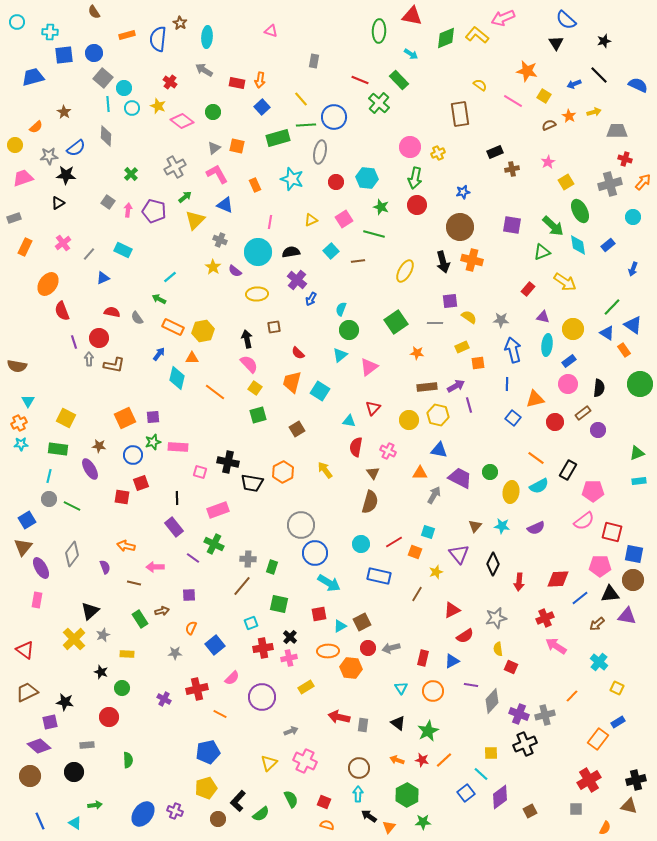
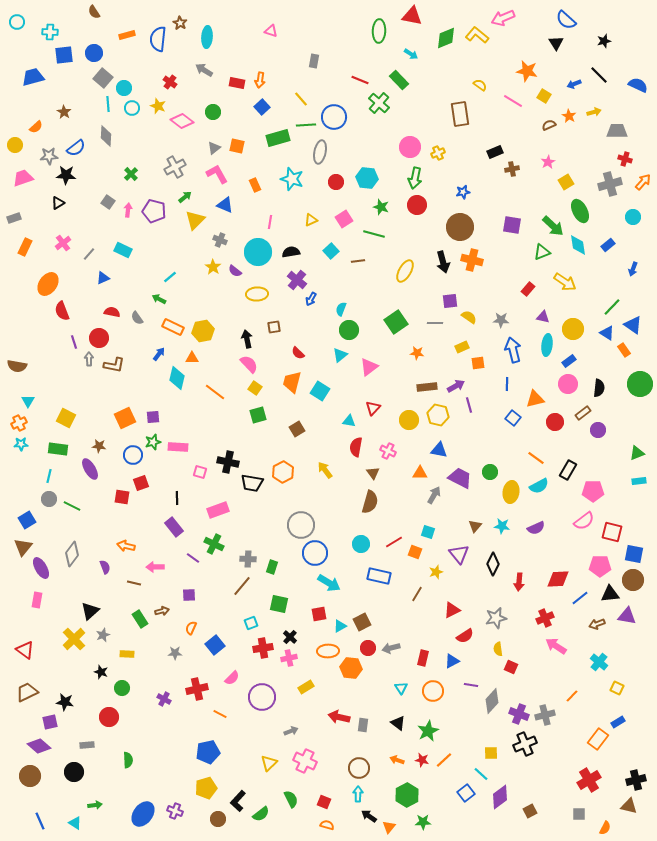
brown arrow at (597, 624): rotated 21 degrees clockwise
gray square at (576, 809): moved 3 px right, 5 px down
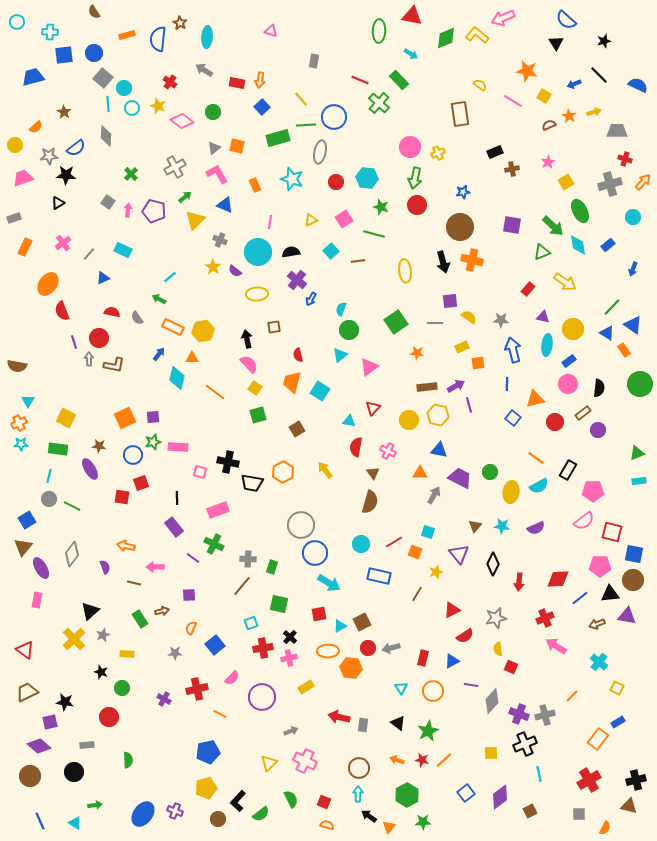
yellow ellipse at (405, 271): rotated 35 degrees counterclockwise
red semicircle at (298, 353): moved 2 px down; rotated 32 degrees clockwise
cyan line at (481, 774): moved 58 px right; rotated 35 degrees clockwise
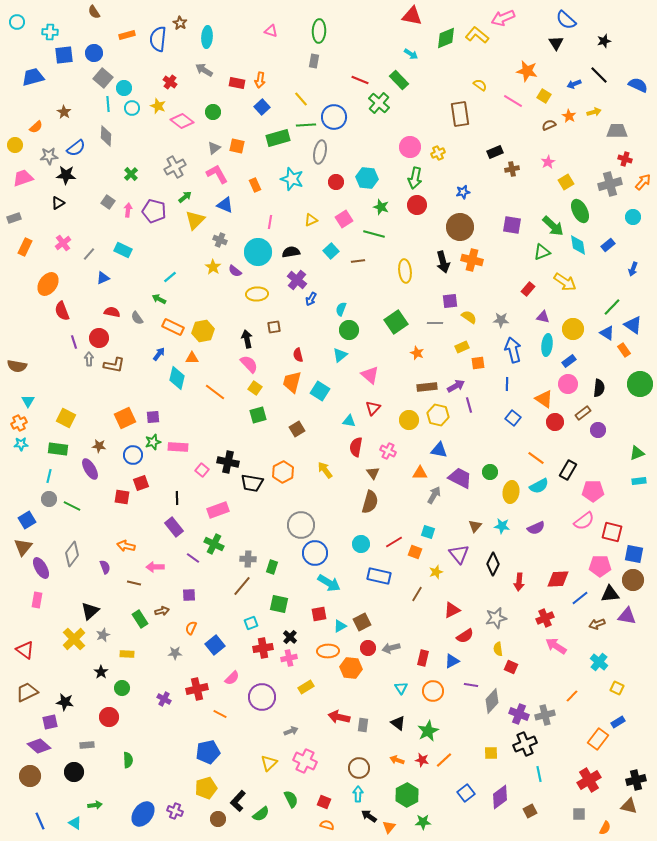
green ellipse at (379, 31): moved 60 px left
orange star at (417, 353): rotated 16 degrees clockwise
pink triangle at (369, 367): moved 1 px right, 8 px down; rotated 42 degrees counterclockwise
orange triangle at (535, 399): moved 9 px right; rotated 48 degrees clockwise
pink square at (200, 472): moved 2 px right, 2 px up; rotated 24 degrees clockwise
black star at (101, 672): rotated 16 degrees clockwise
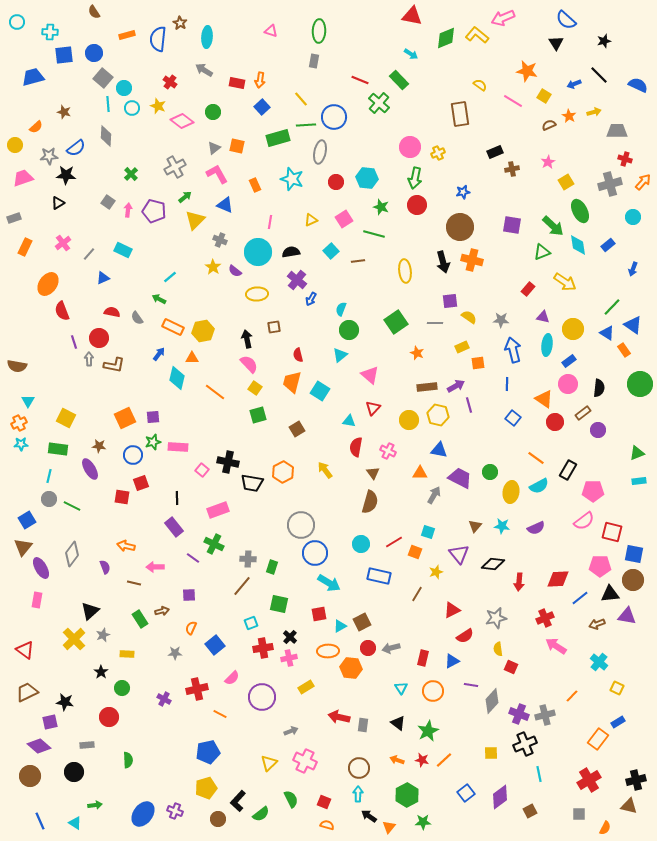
brown star at (64, 112): rotated 16 degrees counterclockwise
black diamond at (493, 564): rotated 70 degrees clockwise
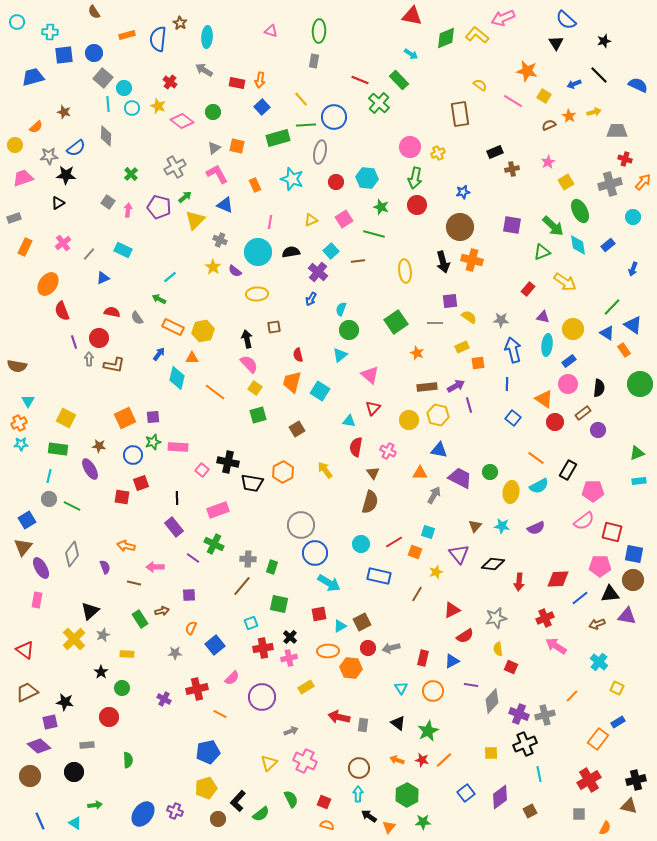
purple pentagon at (154, 211): moved 5 px right, 4 px up
purple cross at (297, 280): moved 21 px right, 8 px up
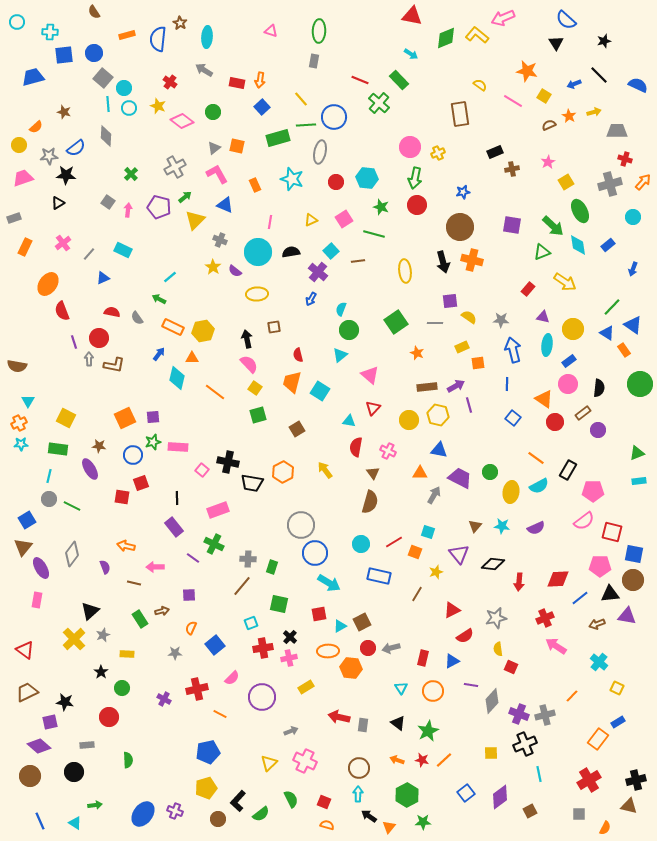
cyan circle at (132, 108): moved 3 px left
yellow circle at (15, 145): moved 4 px right
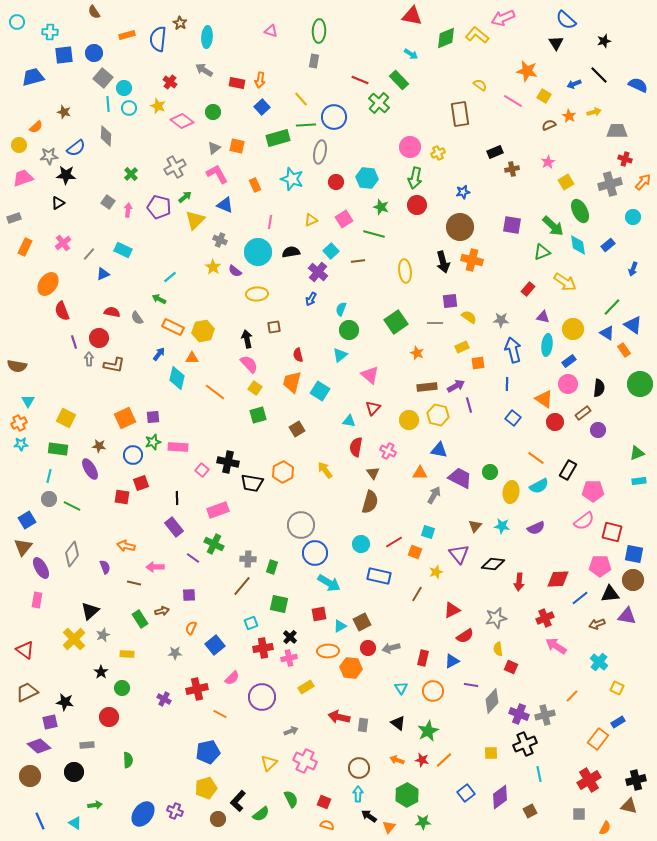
blue triangle at (103, 278): moved 4 px up
